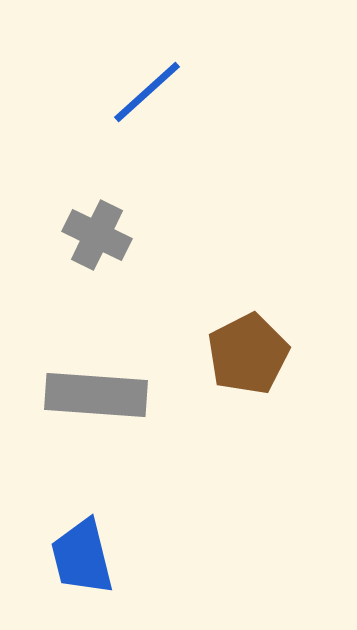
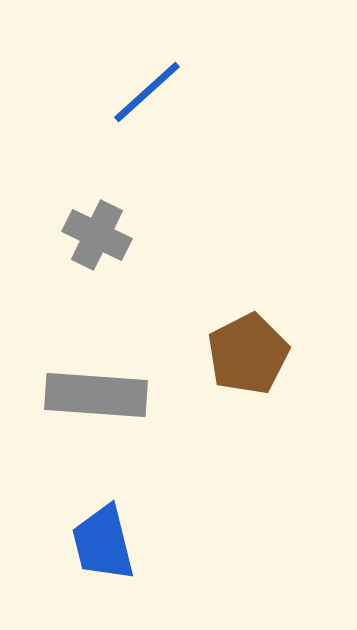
blue trapezoid: moved 21 px right, 14 px up
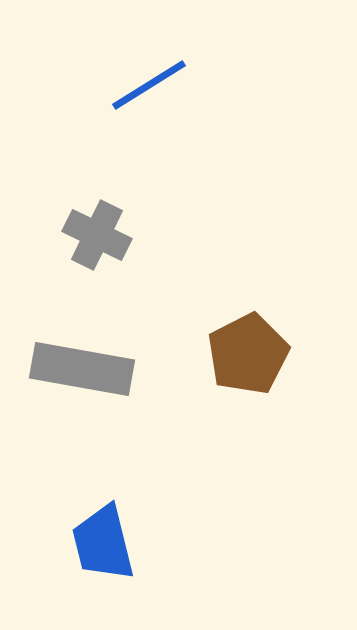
blue line: moved 2 px right, 7 px up; rotated 10 degrees clockwise
gray rectangle: moved 14 px left, 26 px up; rotated 6 degrees clockwise
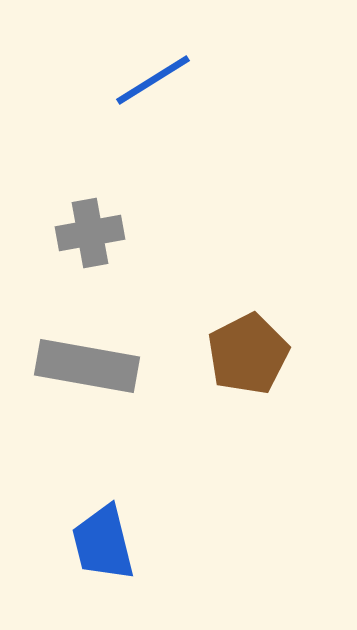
blue line: moved 4 px right, 5 px up
gray cross: moved 7 px left, 2 px up; rotated 36 degrees counterclockwise
gray rectangle: moved 5 px right, 3 px up
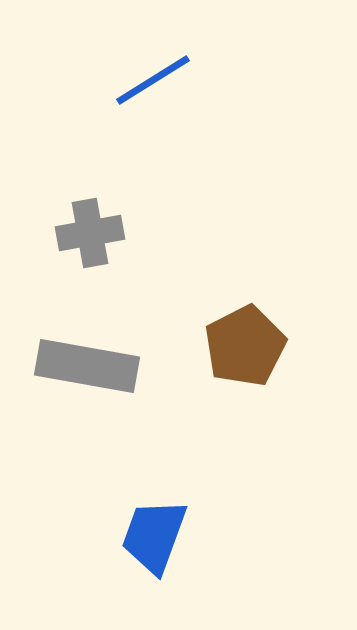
brown pentagon: moved 3 px left, 8 px up
blue trapezoid: moved 51 px right, 7 px up; rotated 34 degrees clockwise
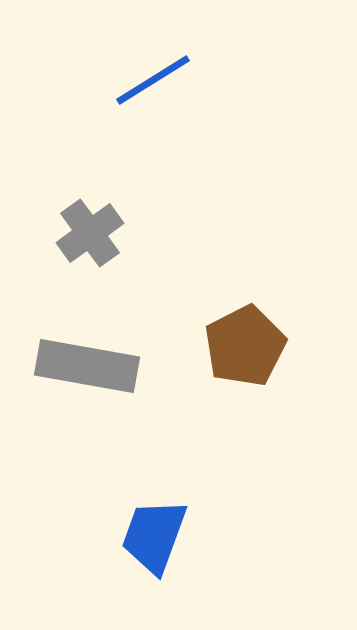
gray cross: rotated 26 degrees counterclockwise
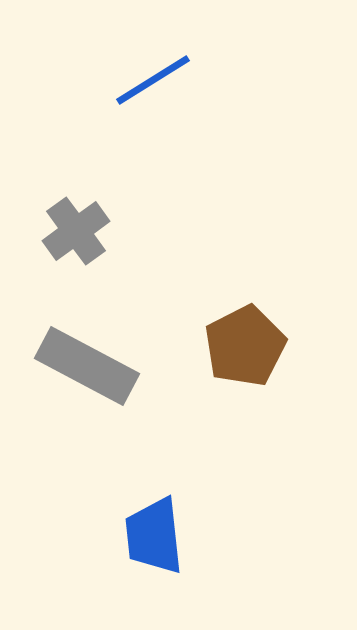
gray cross: moved 14 px left, 2 px up
gray rectangle: rotated 18 degrees clockwise
blue trapezoid: rotated 26 degrees counterclockwise
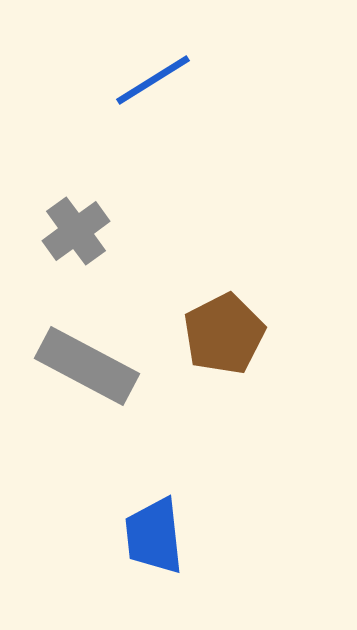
brown pentagon: moved 21 px left, 12 px up
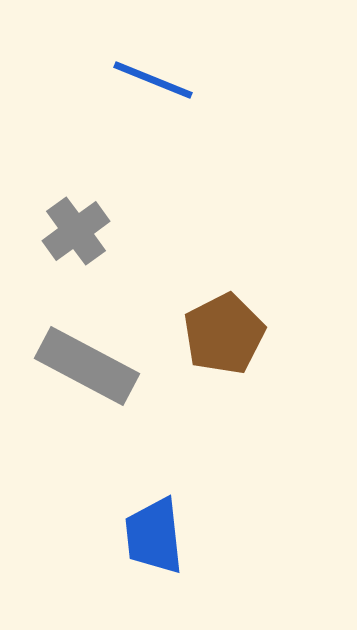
blue line: rotated 54 degrees clockwise
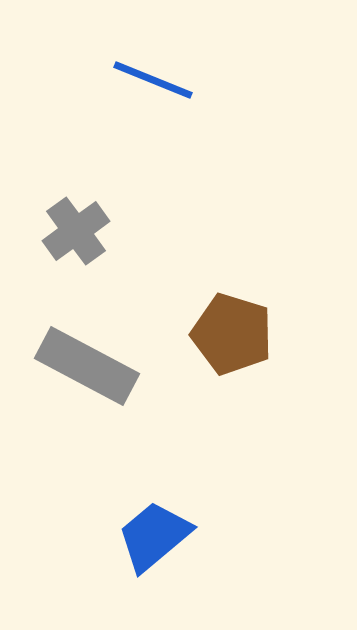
brown pentagon: moved 8 px right; rotated 28 degrees counterclockwise
blue trapezoid: rotated 56 degrees clockwise
